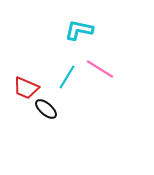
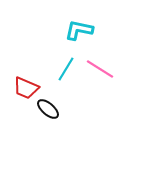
cyan line: moved 1 px left, 8 px up
black ellipse: moved 2 px right
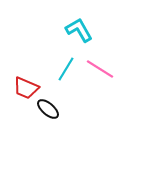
cyan L-shape: rotated 48 degrees clockwise
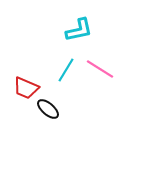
cyan L-shape: rotated 108 degrees clockwise
cyan line: moved 1 px down
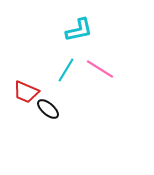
red trapezoid: moved 4 px down
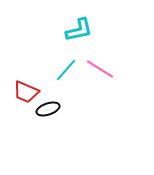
cyan line: rotated 10 degrees clockwise
black ellipse: rotated 60 degrees counterclockwise
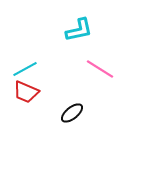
cyan line: moved 41 px left, 1 px up; rotated 20 degrees clockwise
black ellipse: moved 24 px right, 4 px down; rotated 20 degrees counterclockwise
